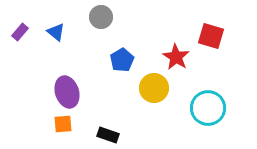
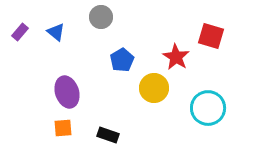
orange square: moved 4 px down
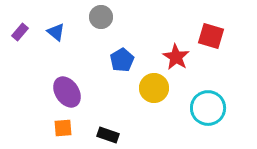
purple ellipse: rotated 16 degrees counterclockwise
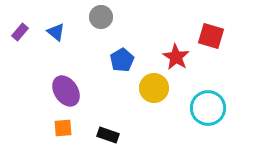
purple ellipse: moved 1 px left, 1 px up
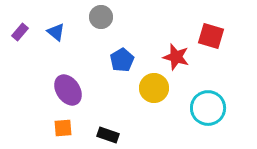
red star: rotated 16 degrees counterclockwise
purple ellipse: moved 2 px right, 1 px up
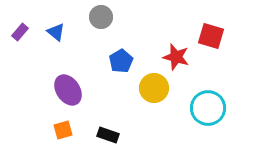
blue pentagon: moved 1 px left, 1 px down
orange square: moved 2 px down; rotated 12 degrees counterclockwise
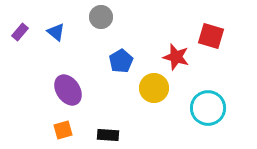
black rectangle: rotated 15 degrees counterclockwise
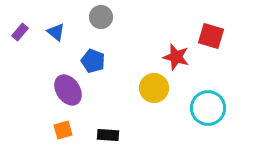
blue pentagon: moved 28 px left; rotated 20 degrees counterclockwise
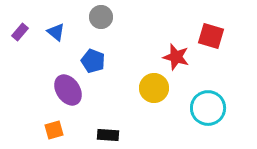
orange square: moved 9 px left
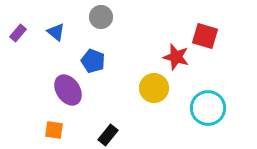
purple rectangle: moved 2 px left, 1 px down
red square: moved 6 px left
orange square: rotated 24 degrees clockwise
black rectangle: rotated 55 degrees counterclockwise
